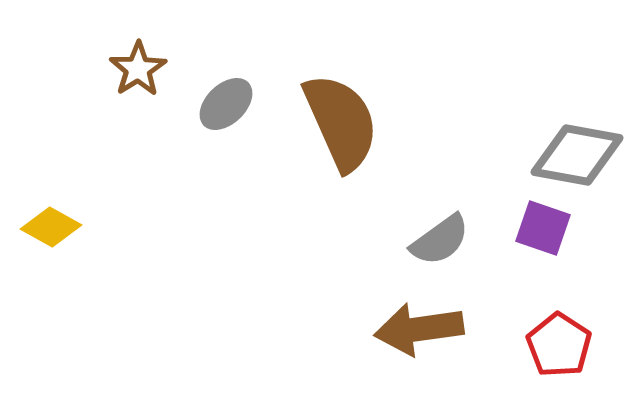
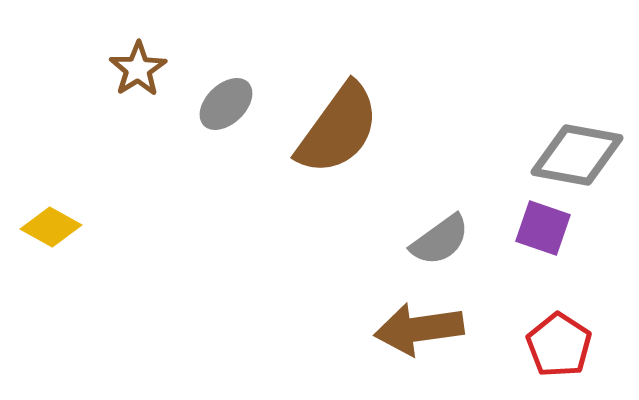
brown semicircle: moved 3 px left, 7 px down; rotated 60 degrees clockwise
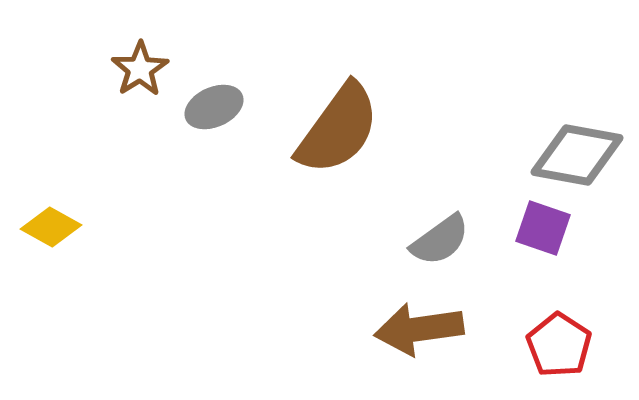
brown star: moved 2 px right
gray ellipse: moved 12 px left, 3 px down; rotated 20 degrees clockwise
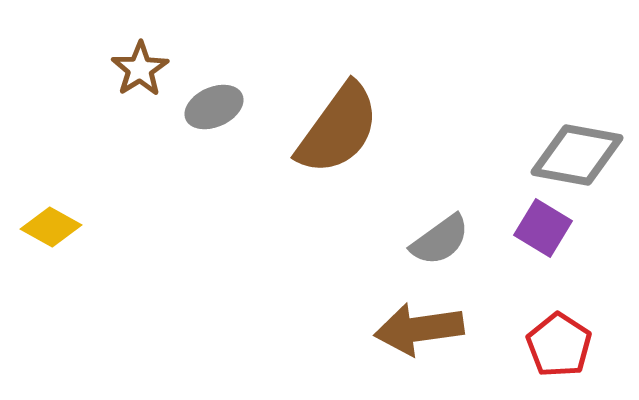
purple square: rotated 12 degrees clockwise
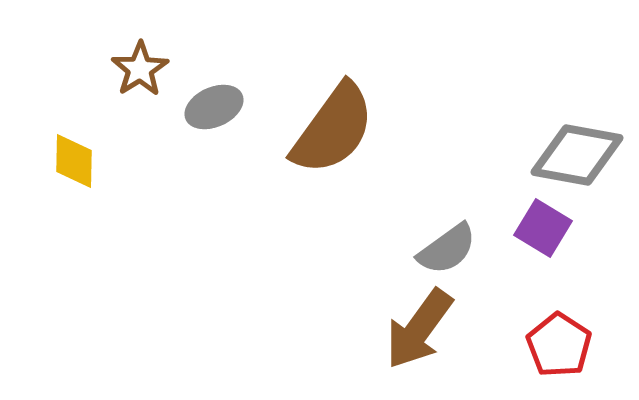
brown semicircle: moved 5 px left
yellow diamond: moved 23 px right, 66 px up; rotated 62 degrees clockwise
gray semicircle: moved 7 px right, 9 px down
brown arrow: rotated 46 degrees counterclockwise
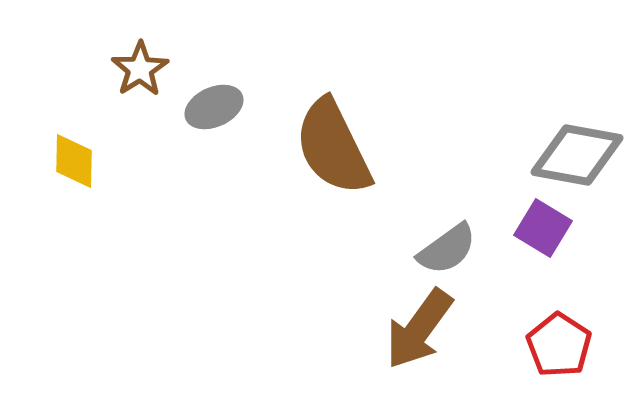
brown semicircle: moved 18 px down; rotated 118 degrees clockwise
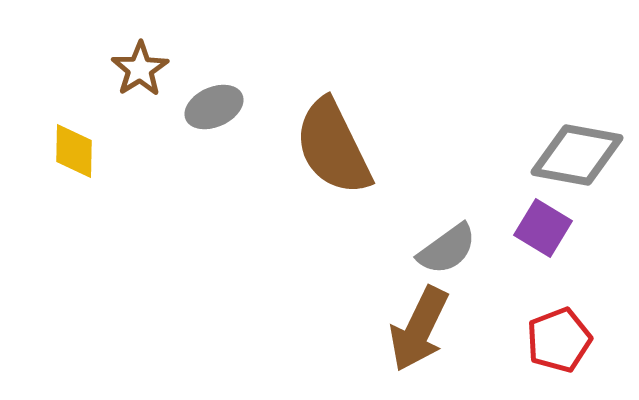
yellow diamond: moved 10 px up
brown arrow: rotated 10 degrees counterclockwise
red pentagon: moved 5 px up; rotated 18 degrees clockwise
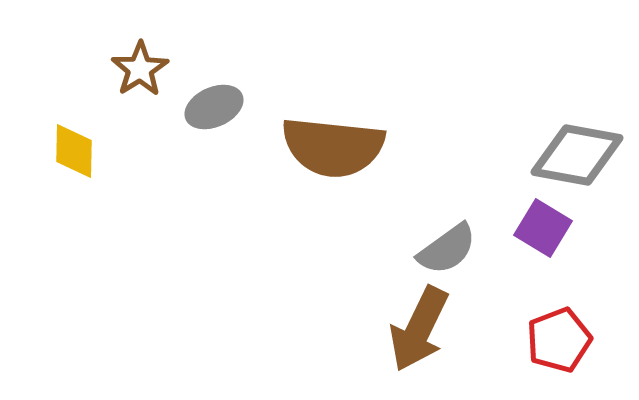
brown semicircle: rotated 58 degrees counterclockwise
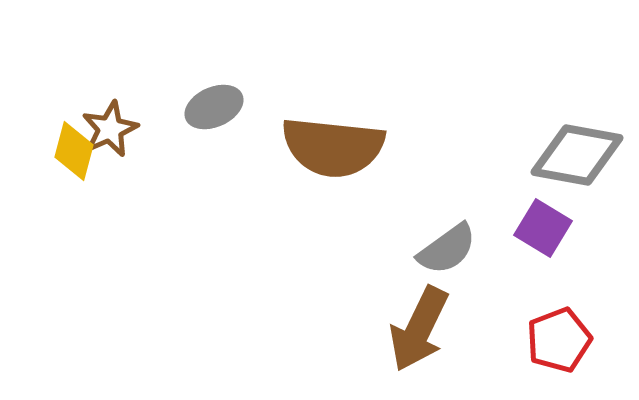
brown star: moved 30 px left, 60 px down; rotated 8 degrees clockwise
yellow diamond: rotated 14 degrees clockwise
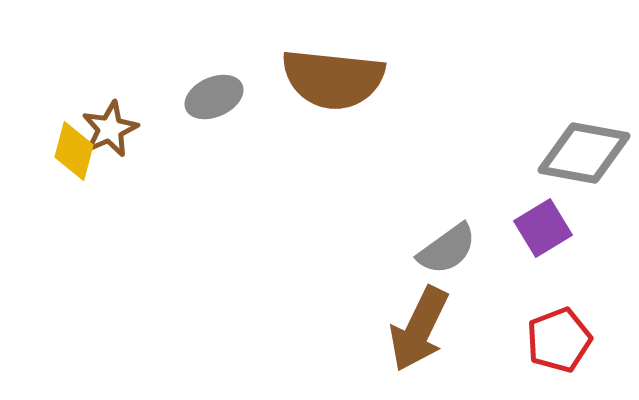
gray ellipse: moved 10 px up
brown semicircle: moved 68 px up
gray diamond: moved 7 px right, 2 px up
purple square: rotated 28 degrees clockwise
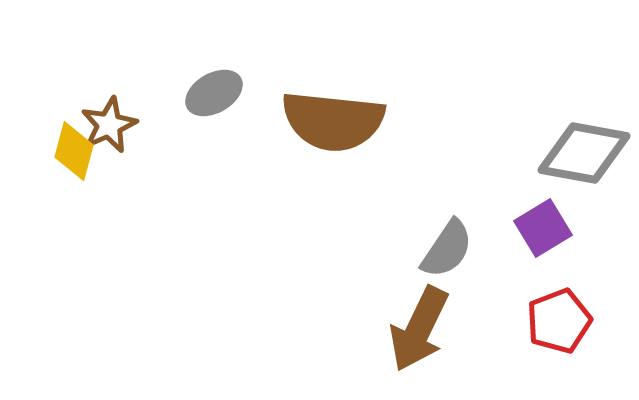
brown semicircle: moved 42 px down
gray ellipse: moved 4 px up; rotated 6 degrees counterclockwise
brown star: moved 1 px left, 4 px up
gray semicircle: rotated 20 degrees counterclockwise
red pentagon: moved 19 px up
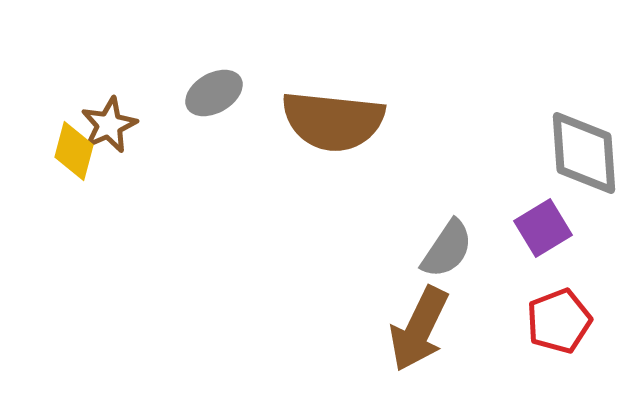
gray diamond: rotated 76 degrees clockwise
